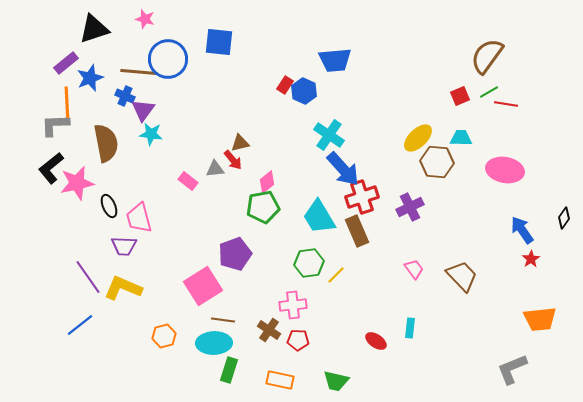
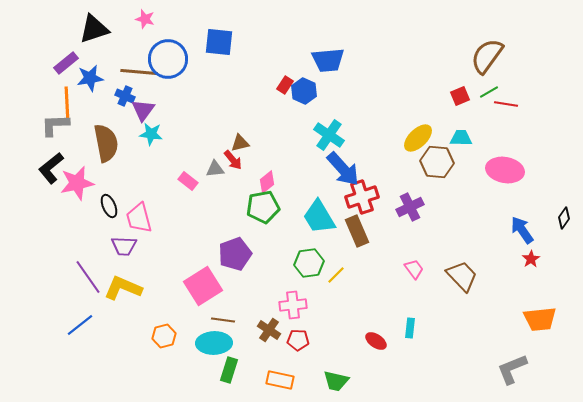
blue trapezoid at (335, 60): moved 7 px left
blue star at (90, 78): rotated 12 degrees clockwise
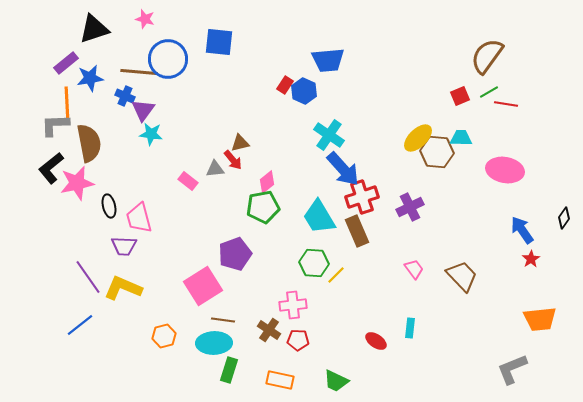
brown semicircle at (106, 143): moved 17 px left
brown hexagon at (437, 162): moved 10 px up
black ellipse at (109, 206): rotated 10 degrees clockwise
green hexagon at (309, 263): moved 5 px right; rotated 12 degrees clockwise
green trapezoid at (336, 381): rotated 12 degrees clockwise
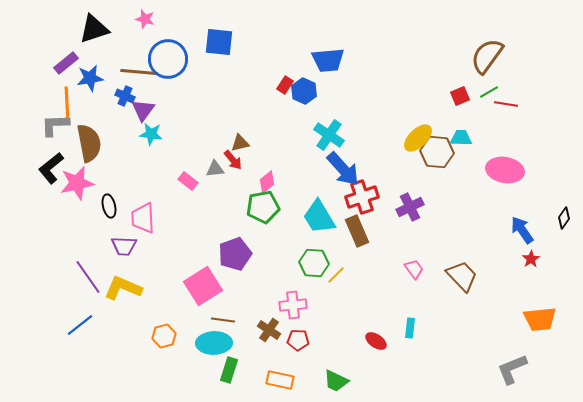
pink trapezoid at (139, 218): moved 4 px right; rotated 12 degrees clockwise
